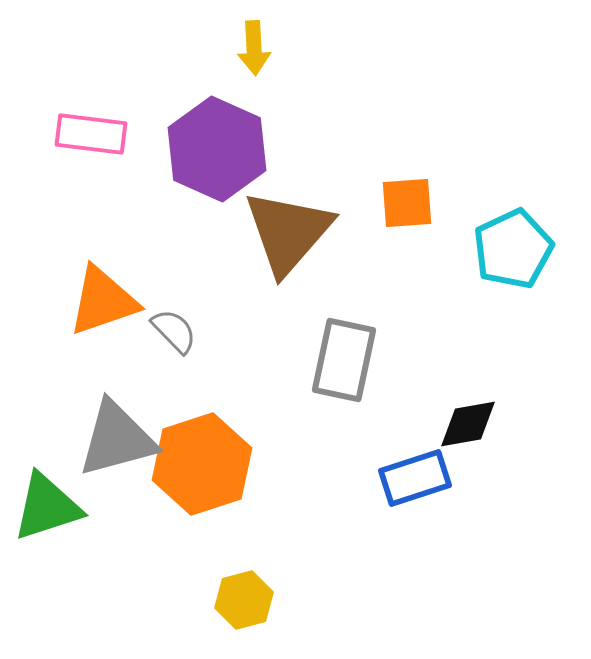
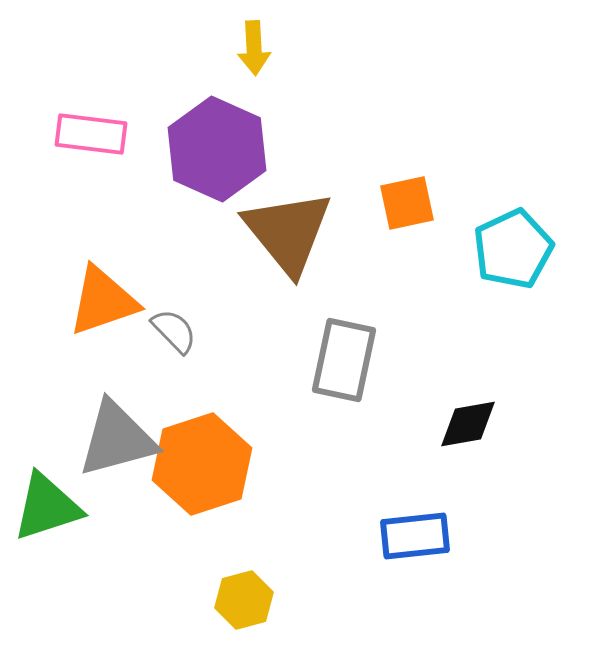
orange square: rotated 8 degrees counterclockwise
brown triangle: rotated 20 degrees counterclockwise
blue rectangle: moved 58 px down; rotated 12 degrees clockwise
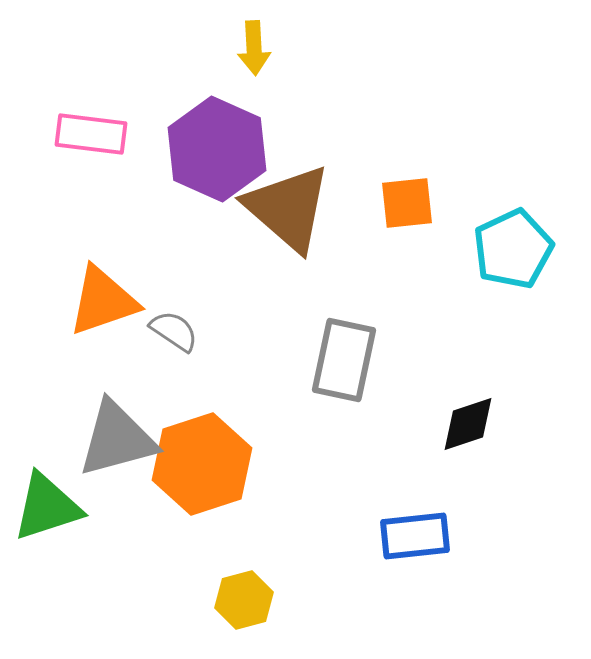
orange square: rotated 6 degrees clockwise
brown triangle: moved 24 px up; rotated 10 degrees counterclockwise
gray semicircle: rotated 12 degrees counterclockwise
black diamond: rotated 8 degrees counterclockwise
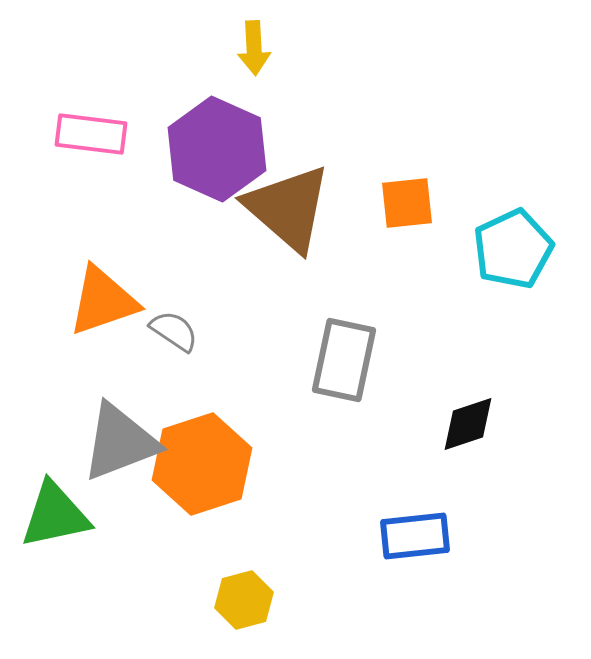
gray triangle: moved 3 px right, 3 px down; rotated 6 degrees counterclockwise
green triangle: moved 8 px right, 8 px down; rotated 6 degrees clockwise
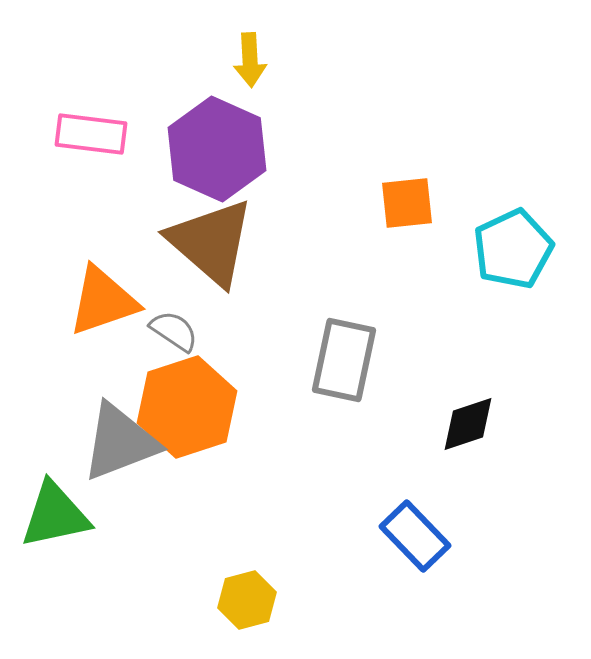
yellow arrow: moved 4 px left, 12 px down
brown triangle: moved 77 px left, 34 px down
orange hexagon: moved 15 px left, 57 px up
blue rectangle: rotated 52 degrees clockwise
yellow hexagon: moved 3 px right
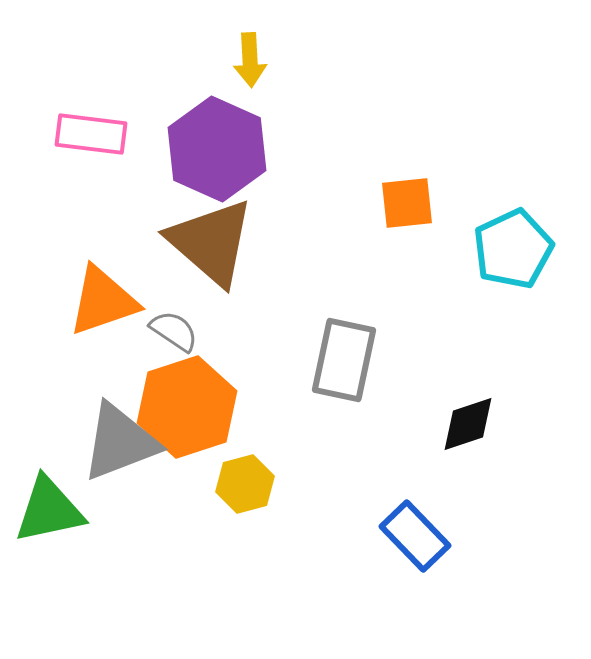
green triangle: moved 6 px left, 5 px up
yellow hexagon: moved 2 px left, 116 px up
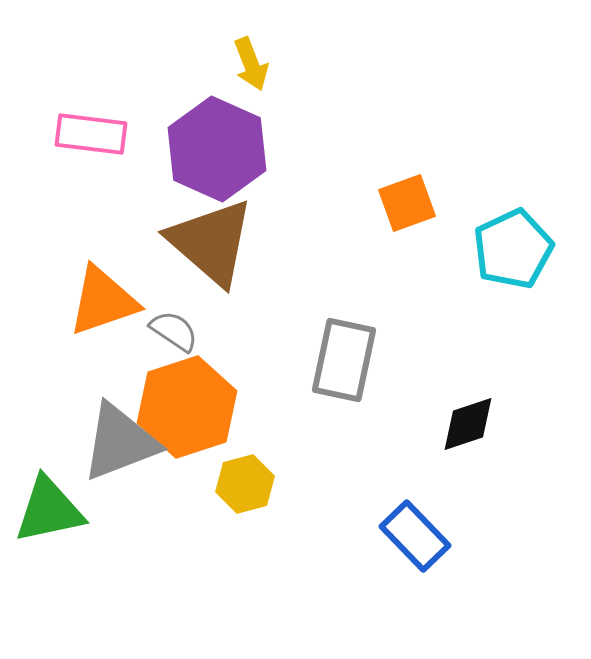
yellow arrow: moved 1 px right, 4 px down; rotated 18 degrees counterclockwise
orange square: rotated 14 degrees counterclockwise
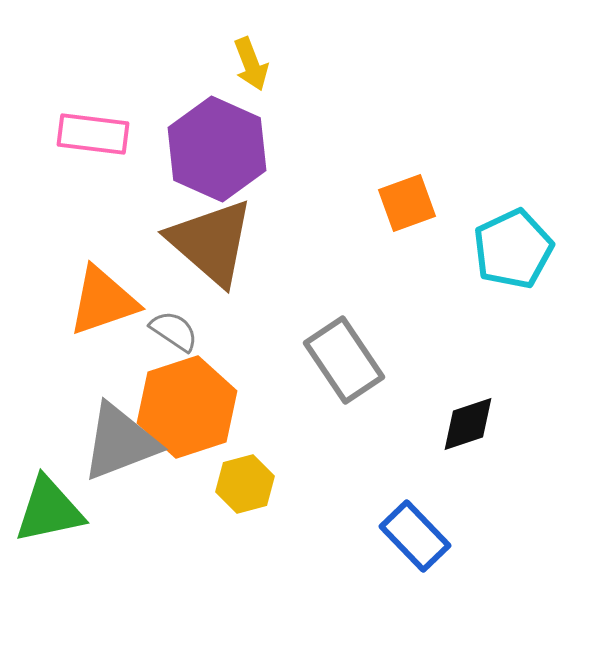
pink rectangle: moved 2 px right
gray rectangle: rotated 46 degrees counterclockwise
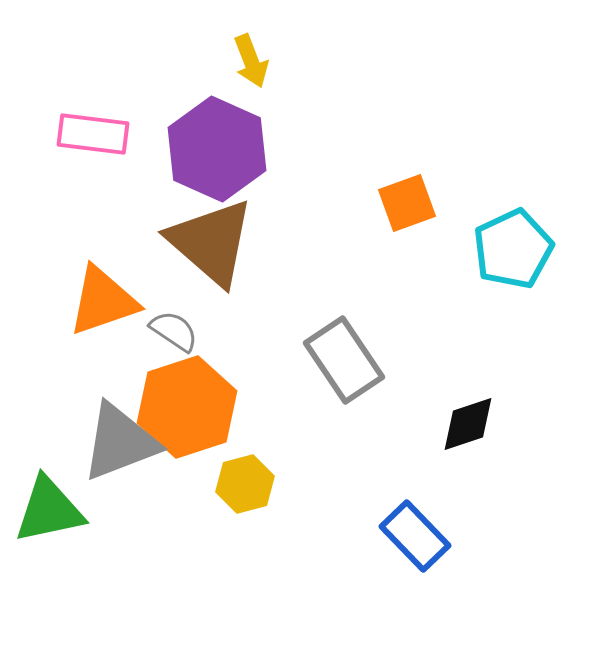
yellow arrow: moved 3 px up
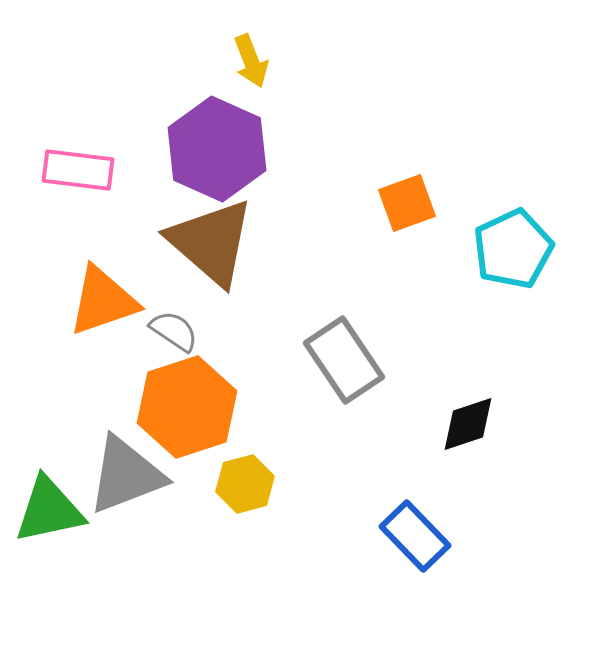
pink rectangle: moved 15 px left, 36 px down
gray triangle: moved 6 px right, 33 px down
